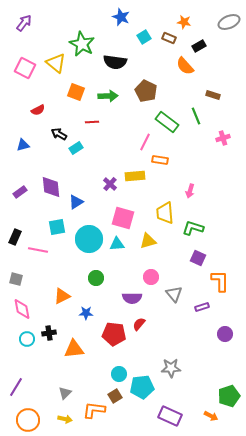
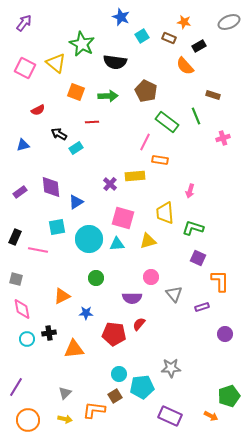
cyan square at (144, 37): moved 2 px left, 1 px up
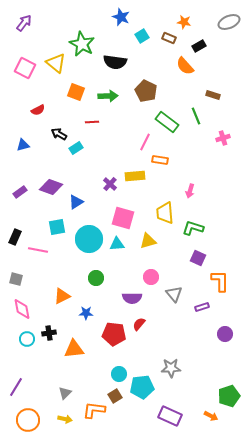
purple diamond at (51, 187): rotated 65 degrees counterclockwise
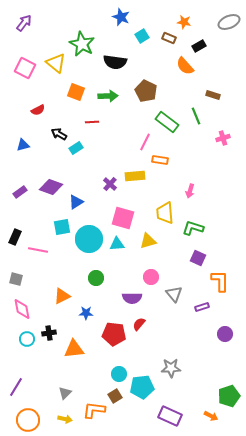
cyan square at (57, 227): moved 5 px right
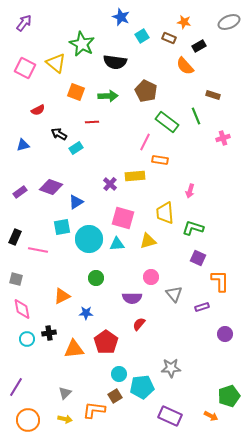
red pentagon at (114, 334): moved 8 px left, 8 px down; rotated 30 degrees clockwise
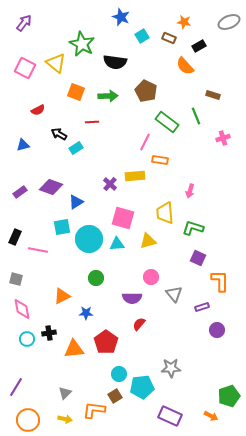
purple circle at (225, 334): moved 8 px left, 4 px up
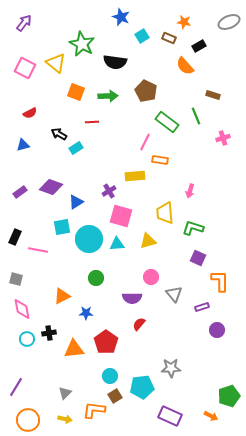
red semicircle at (38, 110): moved 8 px left, 3 px down
purple cross at (110, 184): moved 1 px left, 7 px down; rotated 16 degrees clockwise
pink square at (123, 218): moved 2 px left, 2 px up
cyan circle at (119, 374): moved 9 px left, 2 px down
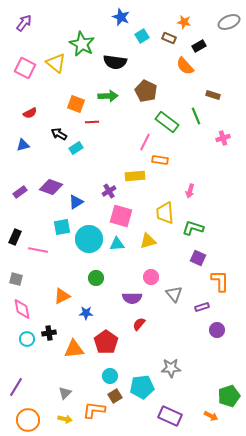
orange square at (76, 92): moved 12 px down
